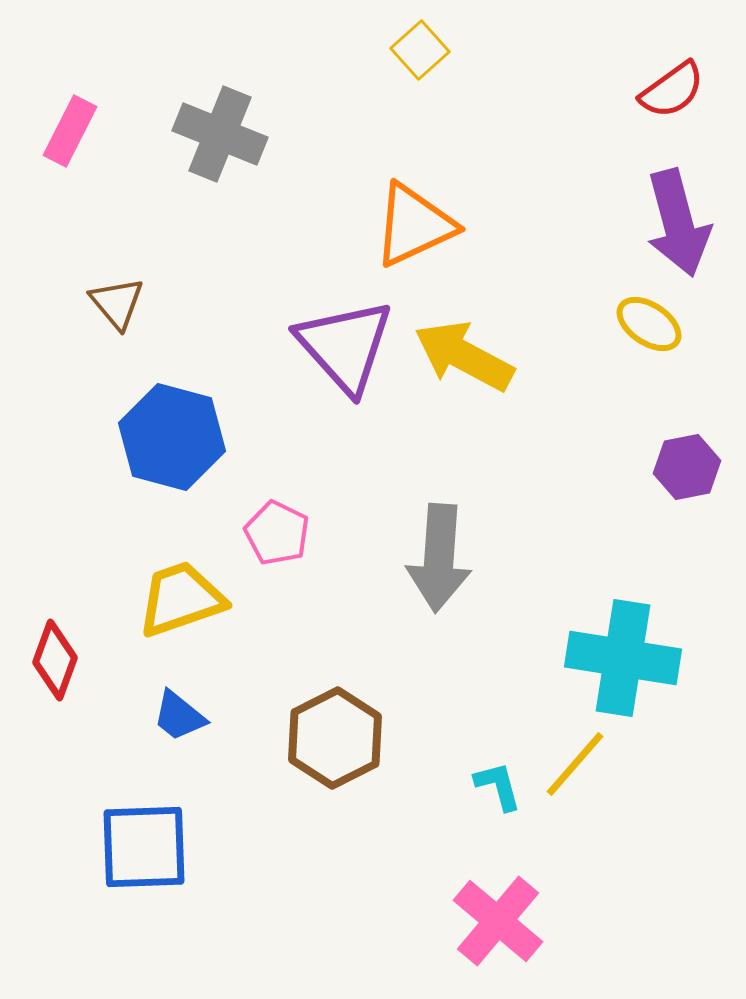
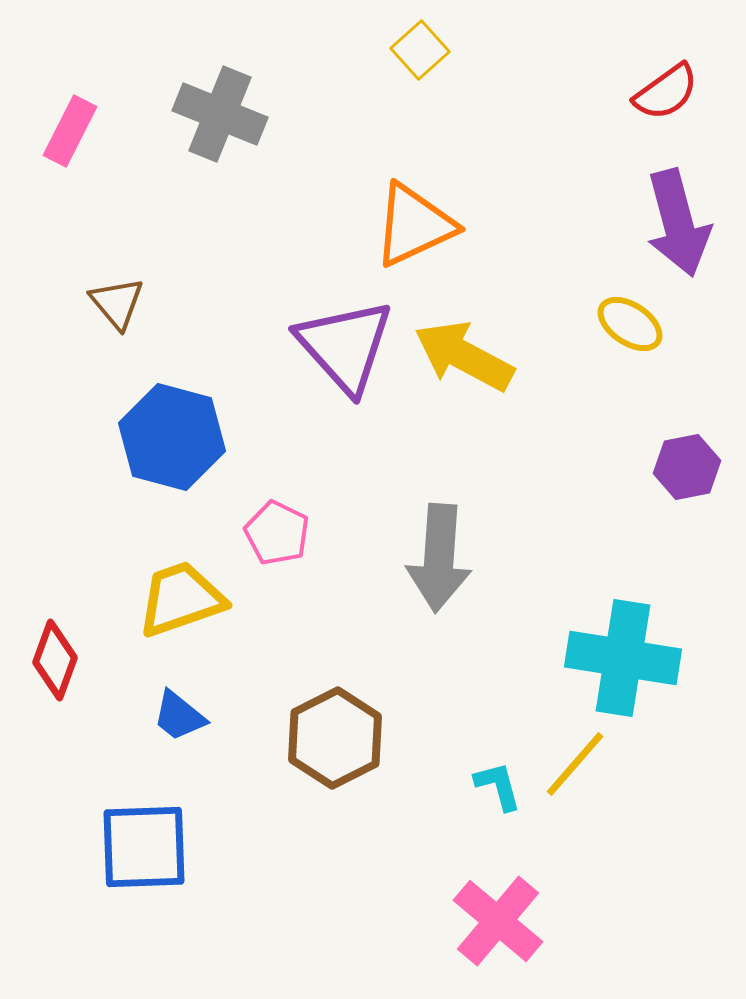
red semicircle: moved 6 px left, 2 px down
gray cross: moved 20 px up
yellow ellipse: moved 19 px left
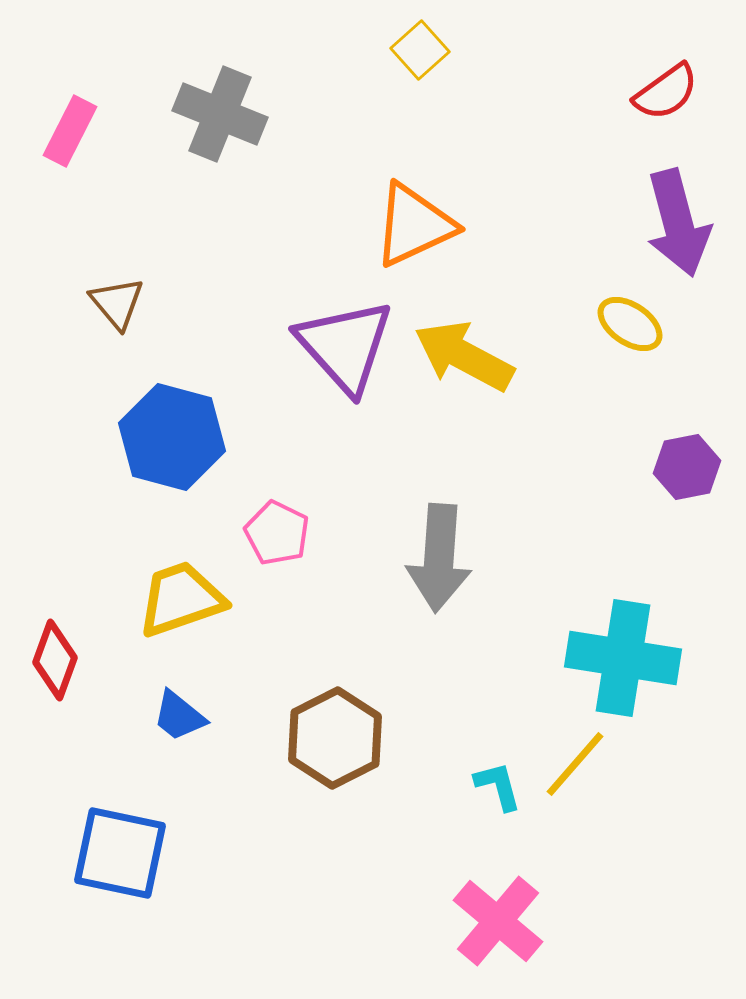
blue square: moved 24 px left, 6 px down; rotated 14 degrees clockwise
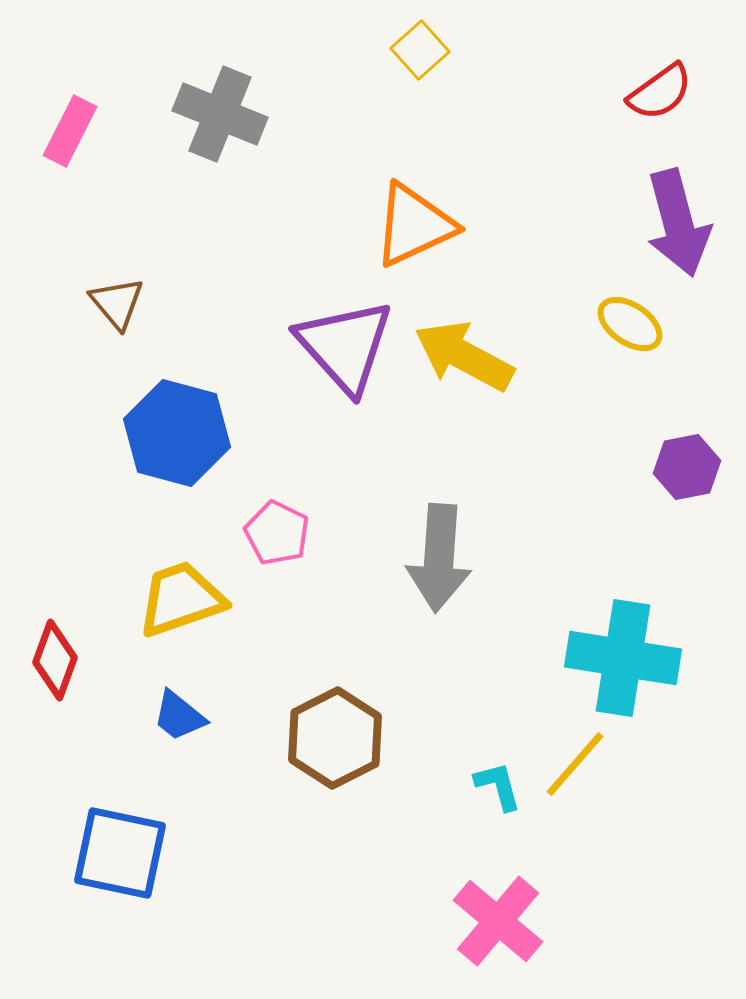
red semicircle: moved 6 px left
blue hexagon: moved 5 px right, 4 px up
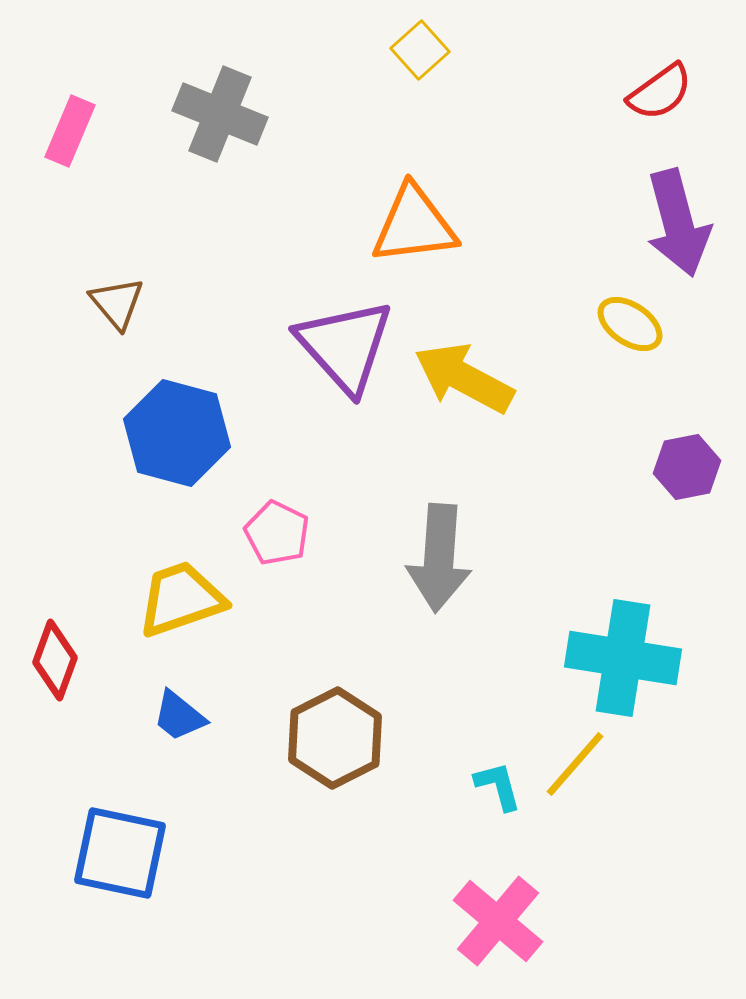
pink rectangle: rotated 4 degrees counterclockwise
orange triangle: rotated 18 degrees clockwise
yellow arrow: moved 22 px down
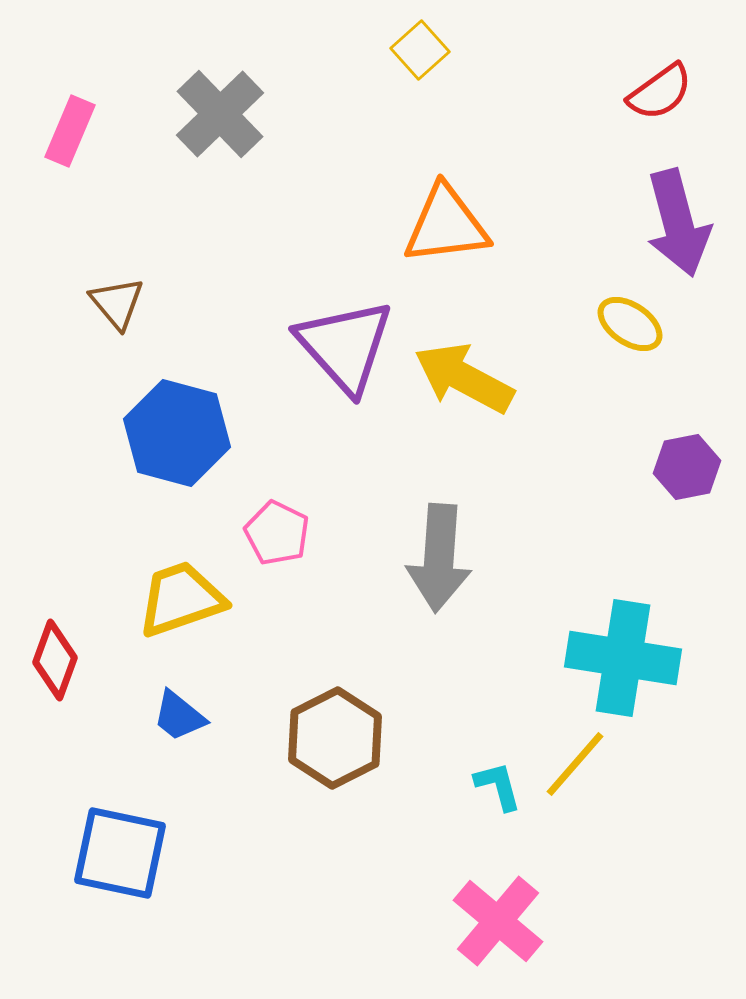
gray cross: rotated 24 degrees clockwise
orange triangle: moved 32 px right
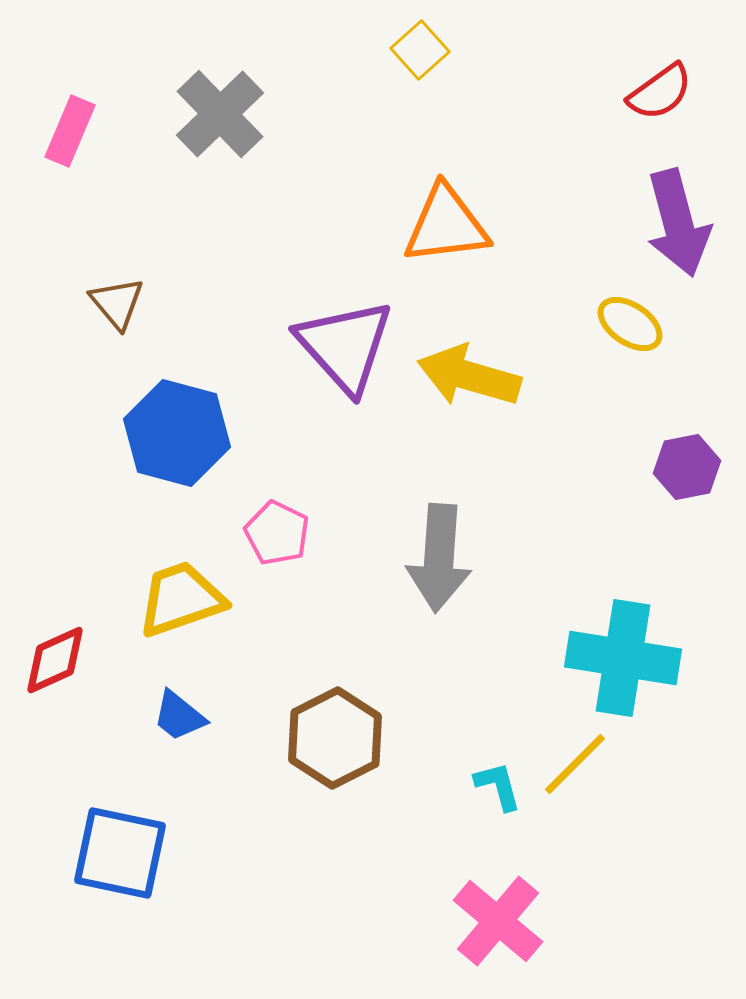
yellow arrow: moved 5 px right, 2 px up; rotated 12 degrees counterclockwise
red diamond: rotated 46 degrees clockwise
yellow line: rotated 4 degrees clockwise
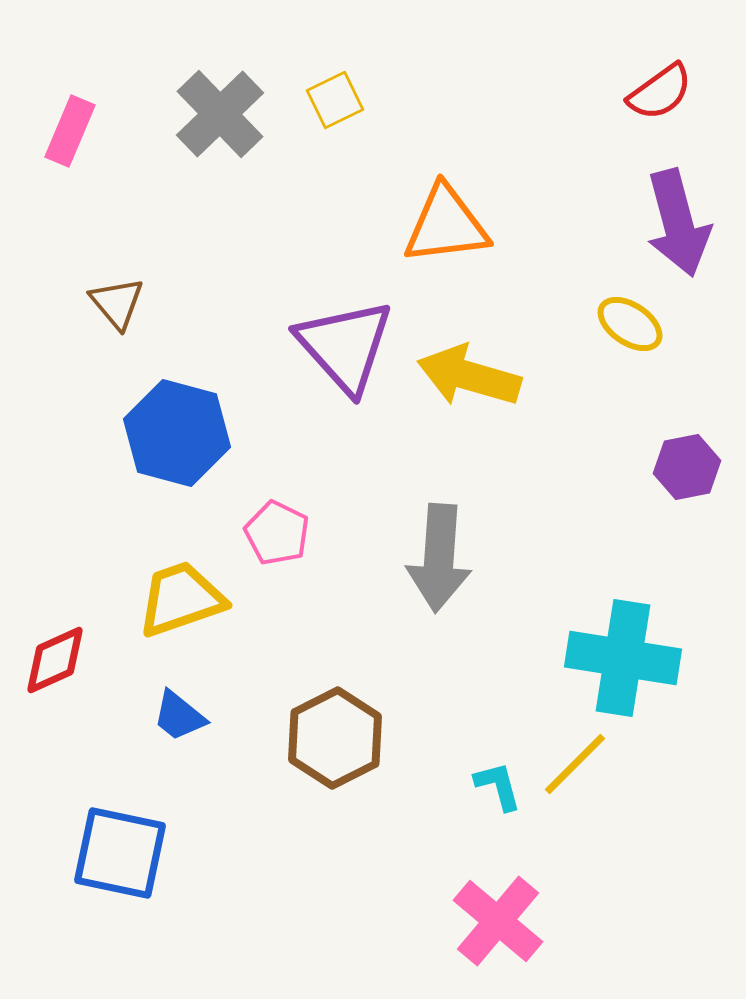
yellow square: moved 85 px left, 50 px down; rotated 16 degrees clockwise
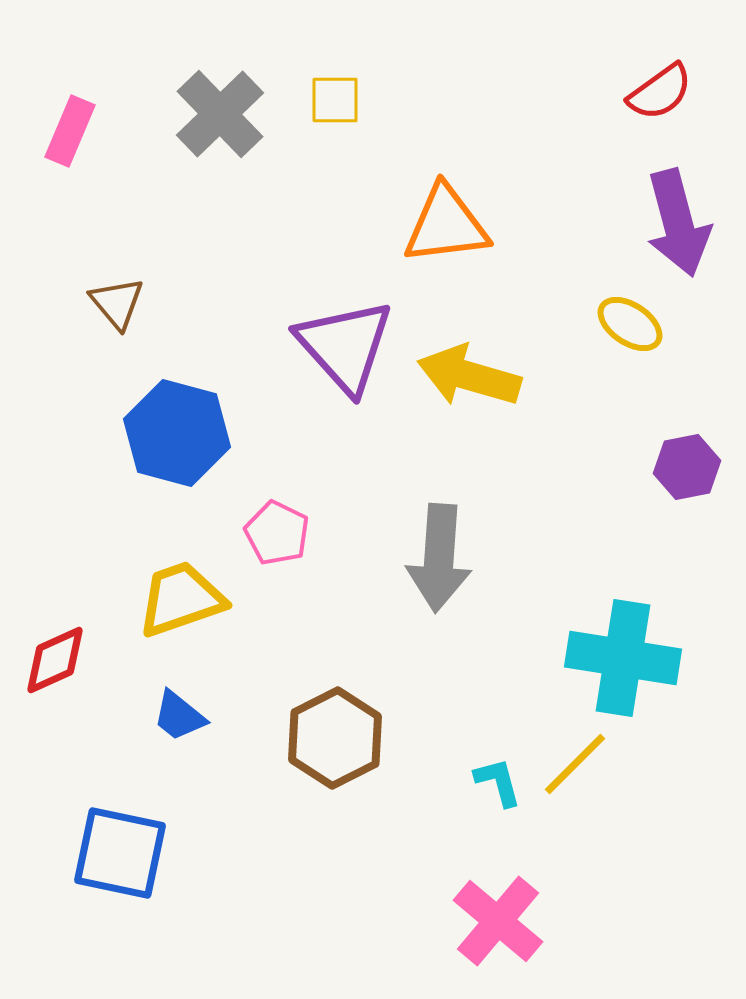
yellow square: rotated 26 degrees clockwise
cyan L-shape: moved 4 px up
